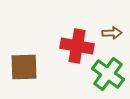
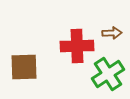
red cross: rotated 12 degrees counterclockwise
green cross: rotated 20 degrees clockwise
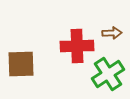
brown square: moved 3 px left, 3 px up
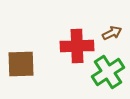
brown arrow: rotated 24 degrees counterclockwise
green cross: moved 2 px up
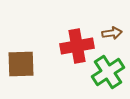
brown arrow: rotated 18 degrees clockwise
red cross: rotated 8 degrees counterclockwise
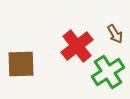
brown arrow: moved 3 px right, 1 px down; rotated 66 degrees clockwise
red cross: rotated 28 degrees counterclockwise
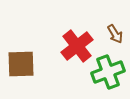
green cross: rotated 12 degrees clockwise
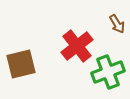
brown arrow: moved 2 px right, 10 px up
brown square: rotated 12 degrees counterclockwise
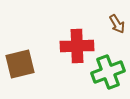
red cross: rotated 36 degrees clockwise
brown square: moved 1 px left
